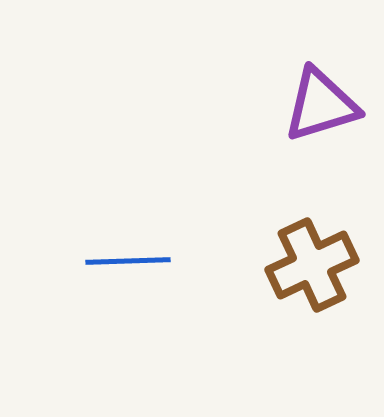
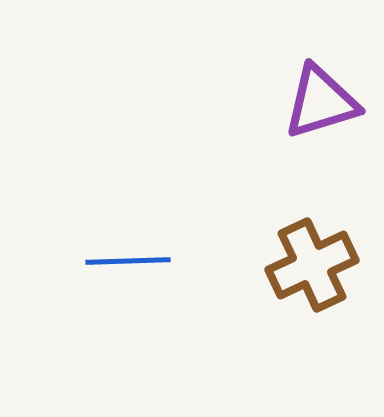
purple triangle: moved 3 px up
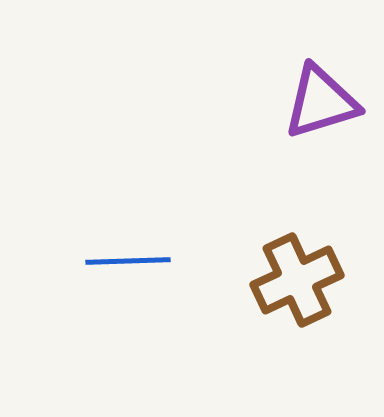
brown cross: moved 15 px left, 15 px down
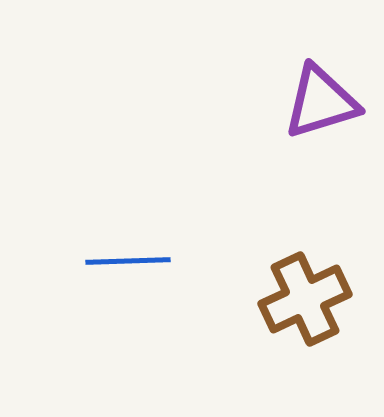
brown cross: moved 8 px right, 19 px down
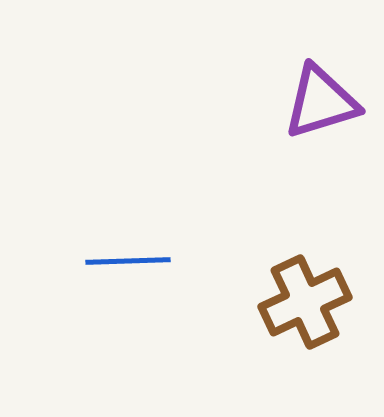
brown cross: moved 3 px down
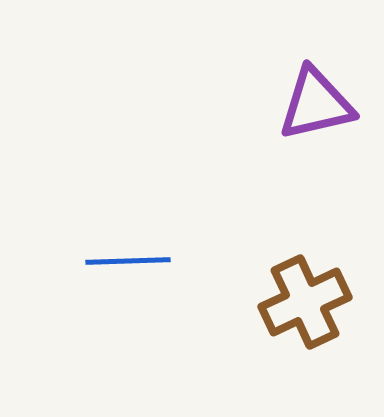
purple triangle: moved 5 px left, 2 px down; rotated 4 degrees clockwise
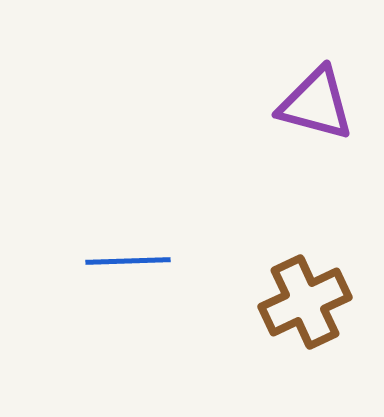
purple triangle: rotated 28 degrees clockwise
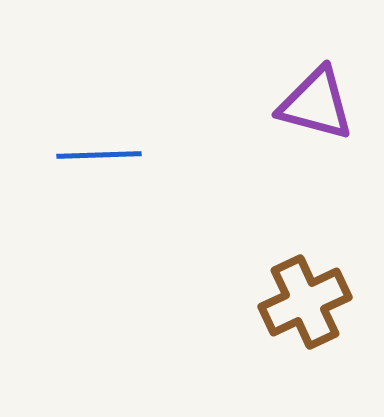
blue line: moved 29 px left, 106 px up
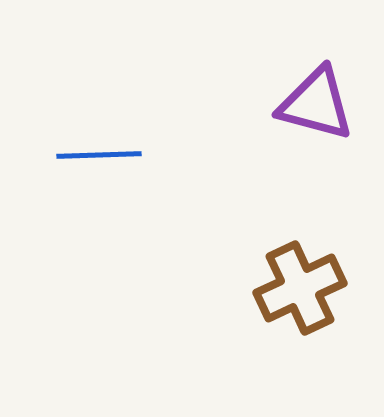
brown cross: moved 5 px left, 14 px up
